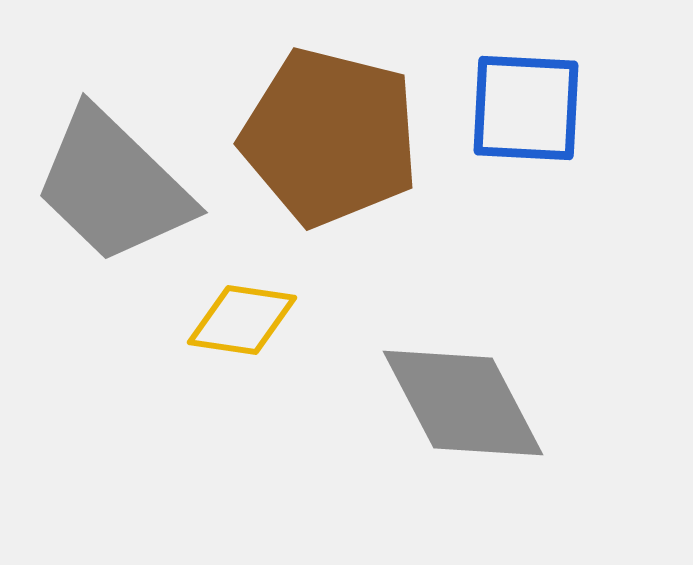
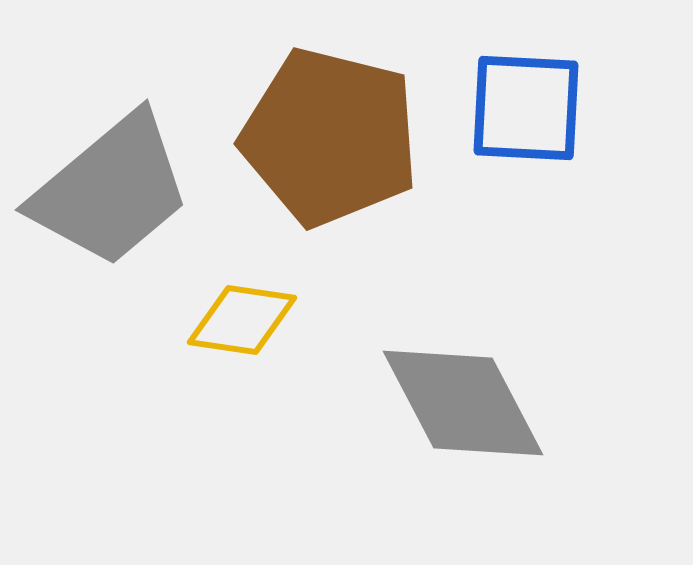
gray trapezoid: moved 2 px left, 4 px down; rotated 84 degrees counterclockwise
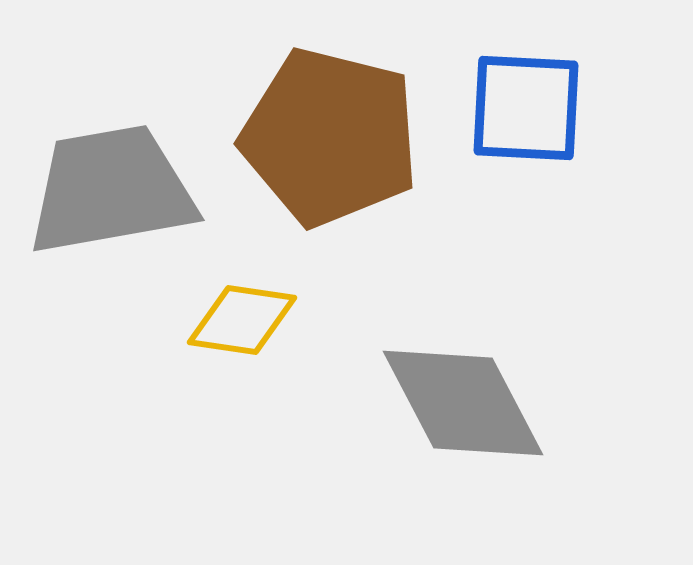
gray trapezoid: rotated 150 degrees counterclockwise
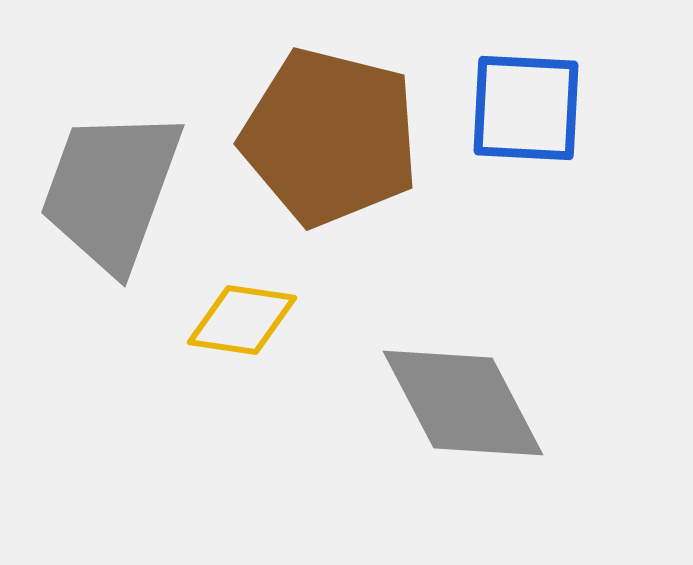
gray trapezoid: rotated 60 degrees counterclockwise
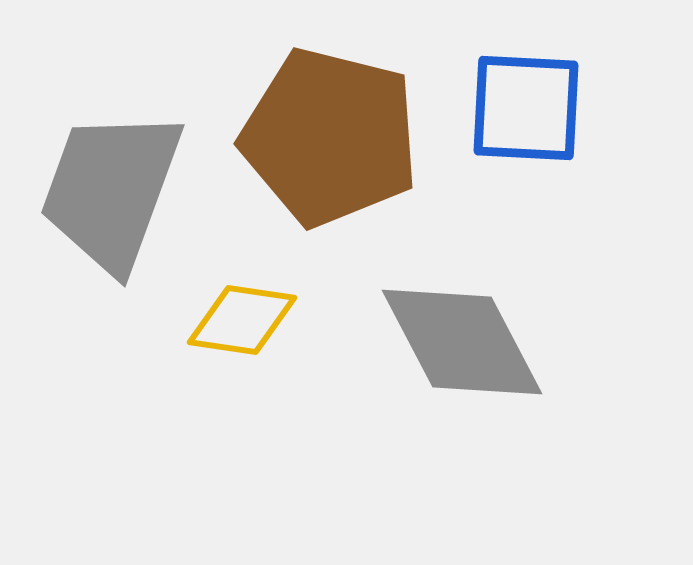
gray diamond: moved 1 px left, 61 px up
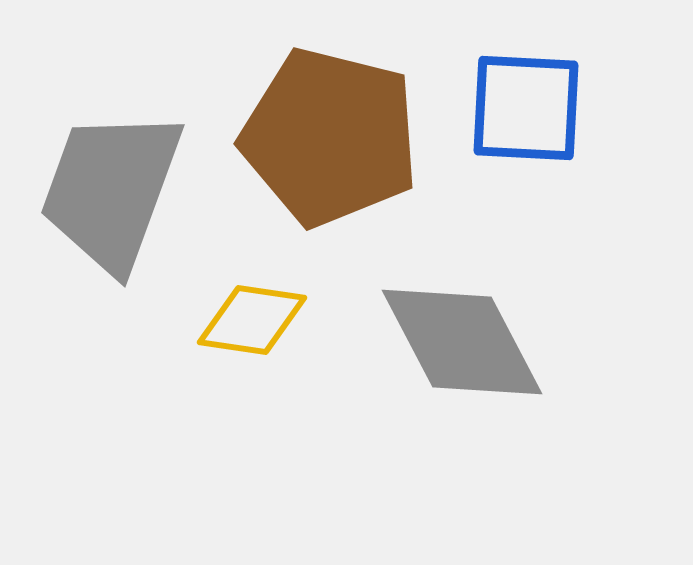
yellow diamond: moved 10 px right
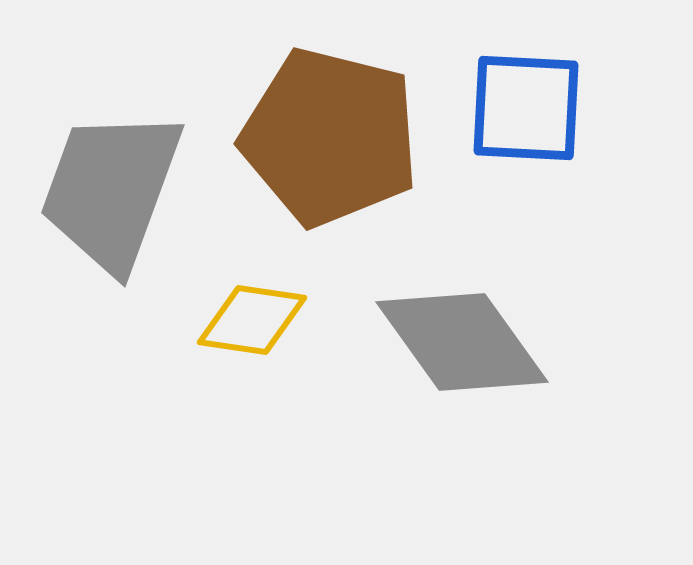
gray diamond: rotated 8 degrees counterclockwise
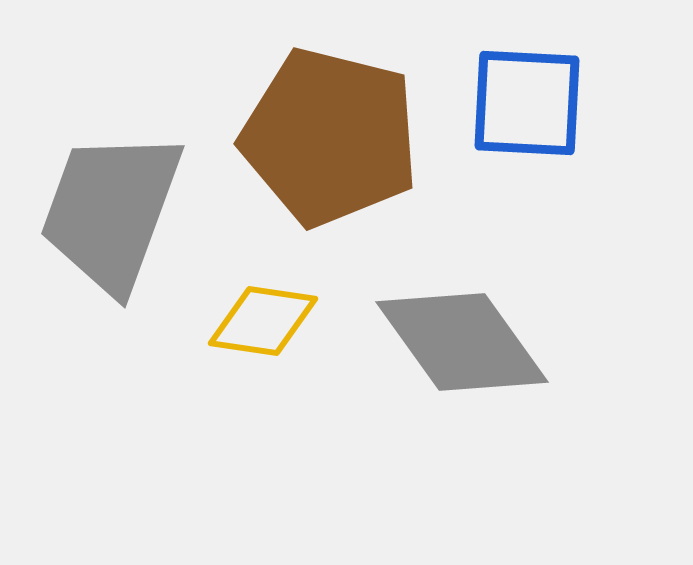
blue square: moved 1 px right, 5 px up
gray trapezoid: moved 21 px down
yellow diamond: moved 11 px right, 1 px down
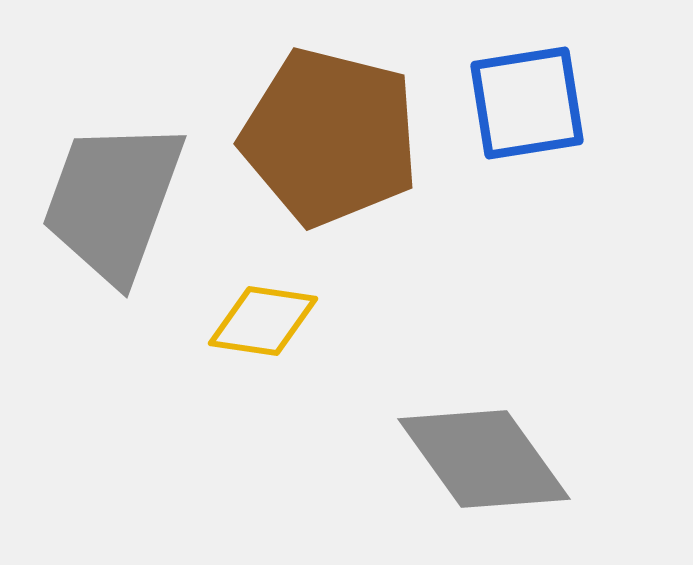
blue square: rotated 12 degrees counterclockwise
gray trapezoid: moved 2 px right, 10 px up
gray diamond: moved 22 px right, 117 px down
